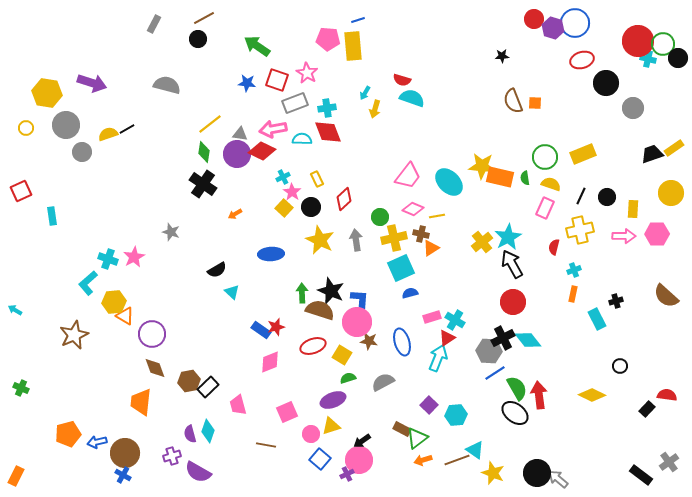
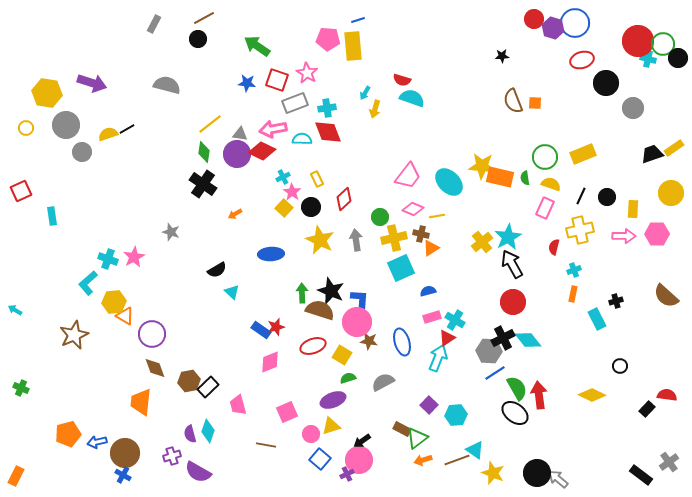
blue semicircle at (410, 293): moved 18 px right, 2 px up
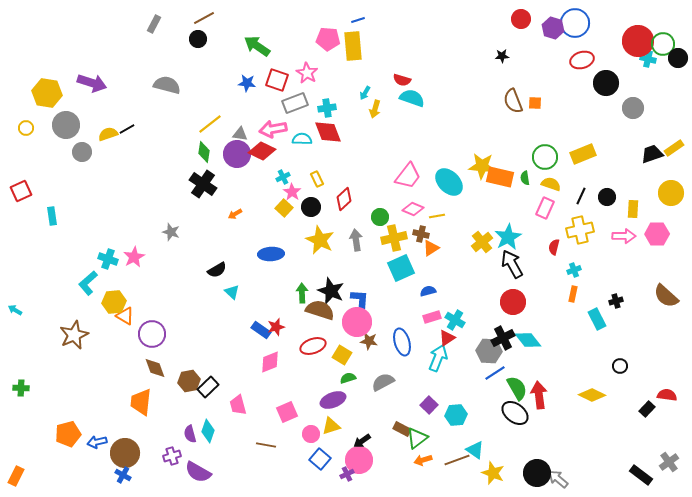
red circle at (534, 19): moved 13 px left
green cross at (21, 388): rotated 21 degrees counterclockwise
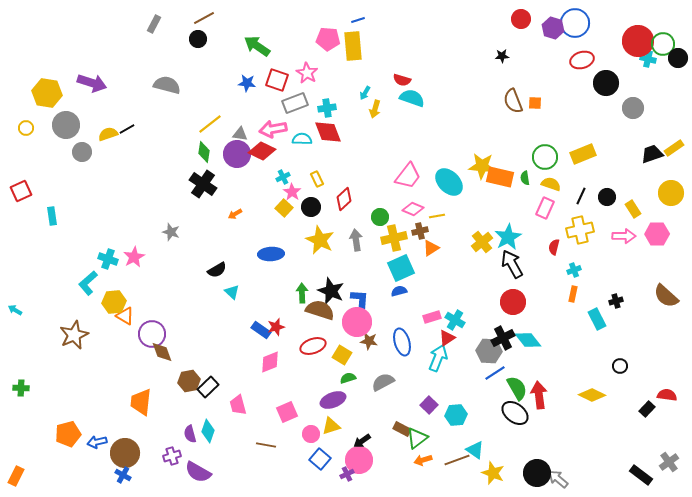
yellow rectangle at (633, 209): rotated 36 degrees counterclockwise
brown cross at (421, 234): moved 1 px left, 3 px up; rotated 28 degrees counterclockwise
blue semicircle at (428, 291): moved 29 px left
brown diamond at (155, 368): moved 7 px right, 16 px up
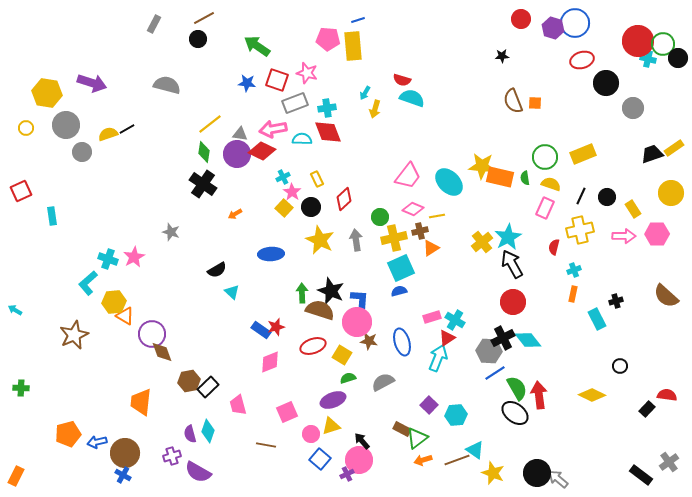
pink star at (307, 73): rotated 15 degrees counterclockwise
black arrow at (362, 441): rotated 84 degrees clockwise
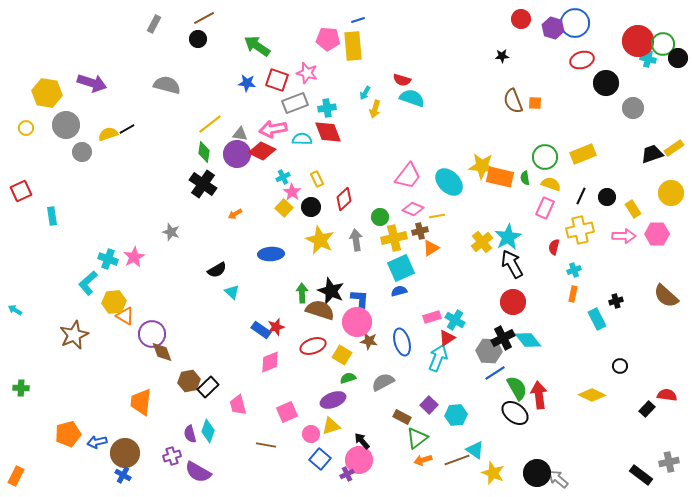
brown rectangle at (402, 429): moved 12 px up
gray cross at (669, 462): rotated 24 degrees clockwise
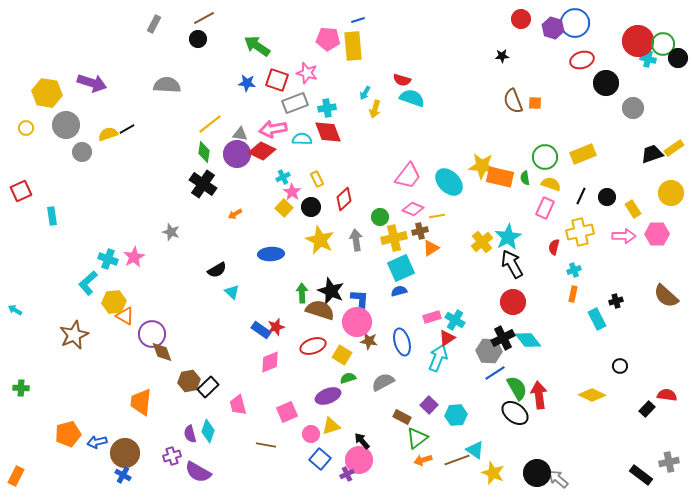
gray semicircle at (167, 85): rotated 12 degrees counterclockwise
yellow cross at (580, 230): moved 2 px down
purple ellipse at (333, 400): moved 5 px left, 4 px up
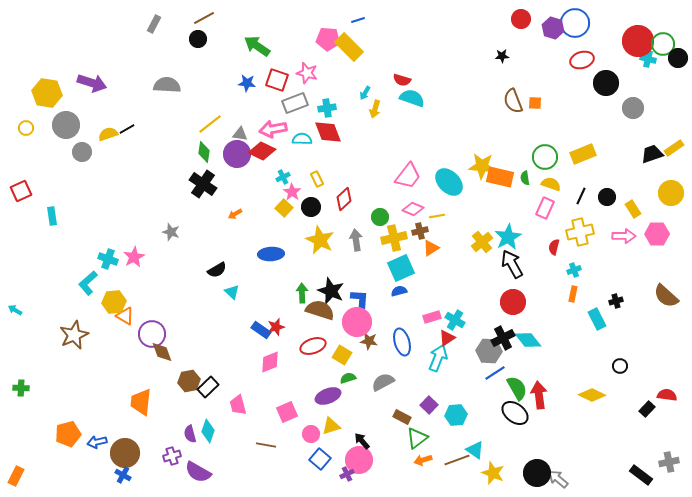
yellow rectangle at (353, 46): moved 4 px left, 1 px down; rotated 40 degrees counterclockwise
